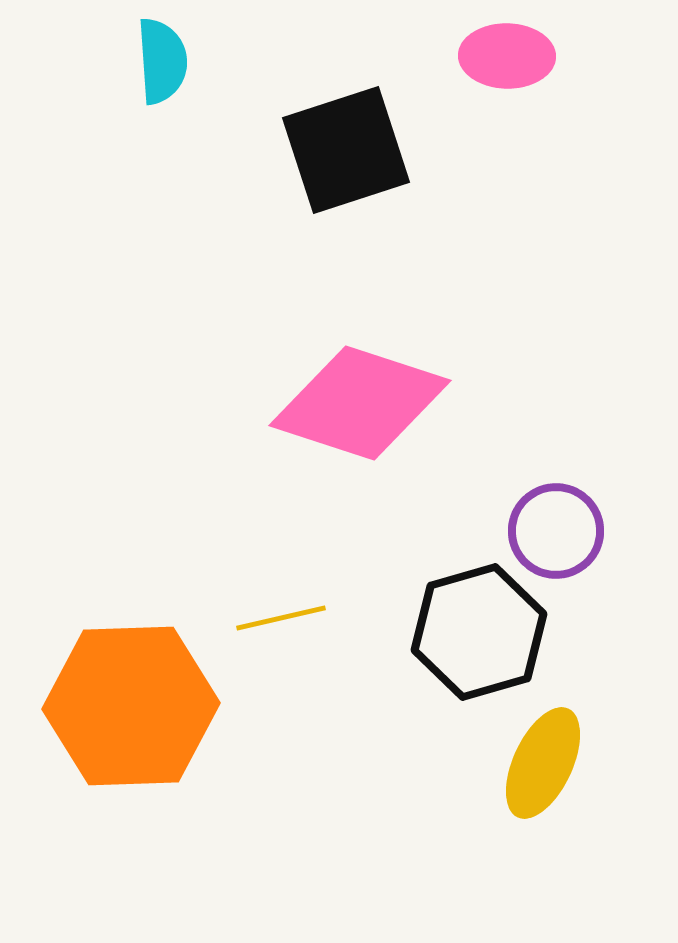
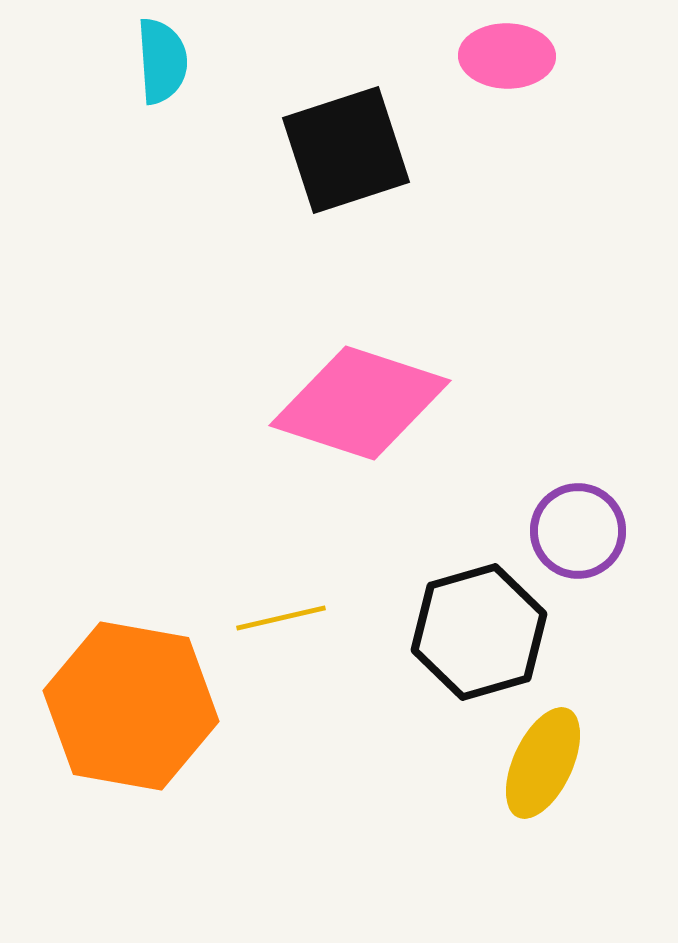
purple circle: moved 22 px right
orange hexagon: rotated 12 degrees clockwise
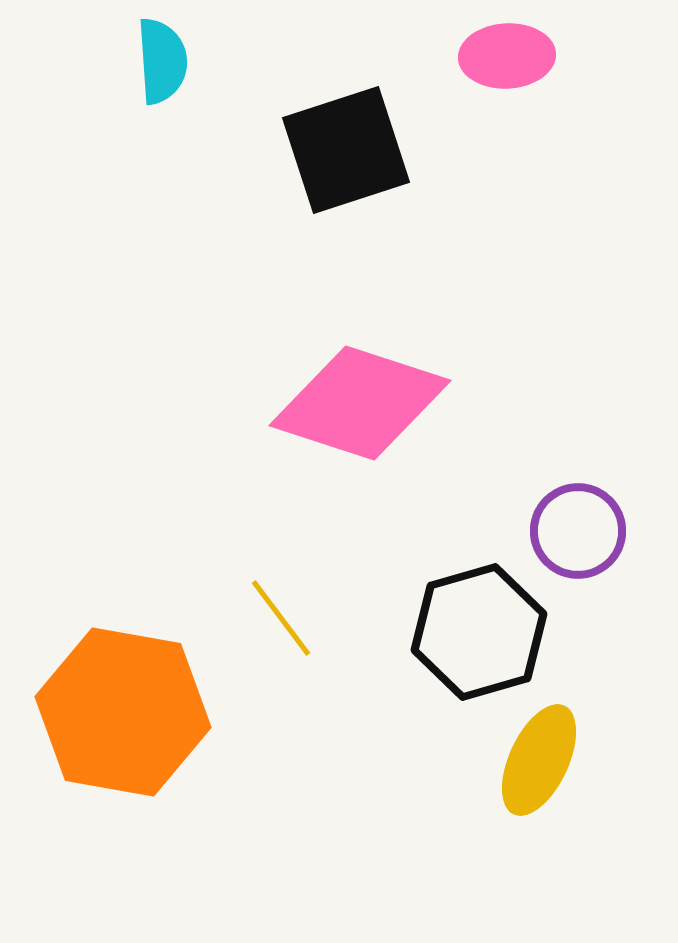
pink ellipse: rotated 4 degrees counterclockwise
yellow line: rotated 66 degrees clockwise
orange hexagon: moved 8 px left, 6 px down
yellow ellipse: moved 4 px left, 3 px up
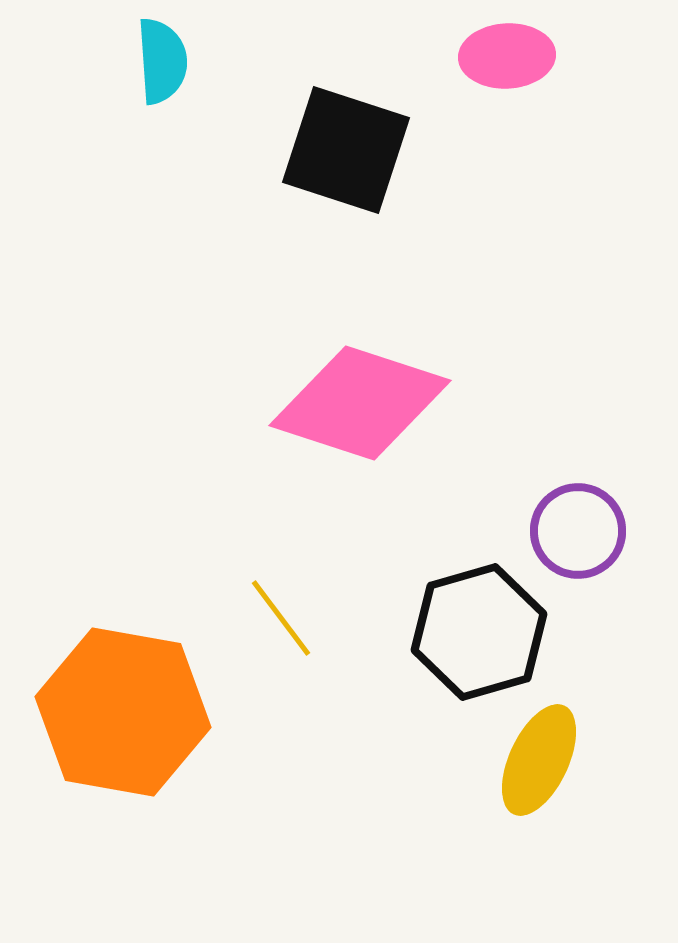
black square: rotated 36 degrees clockwise
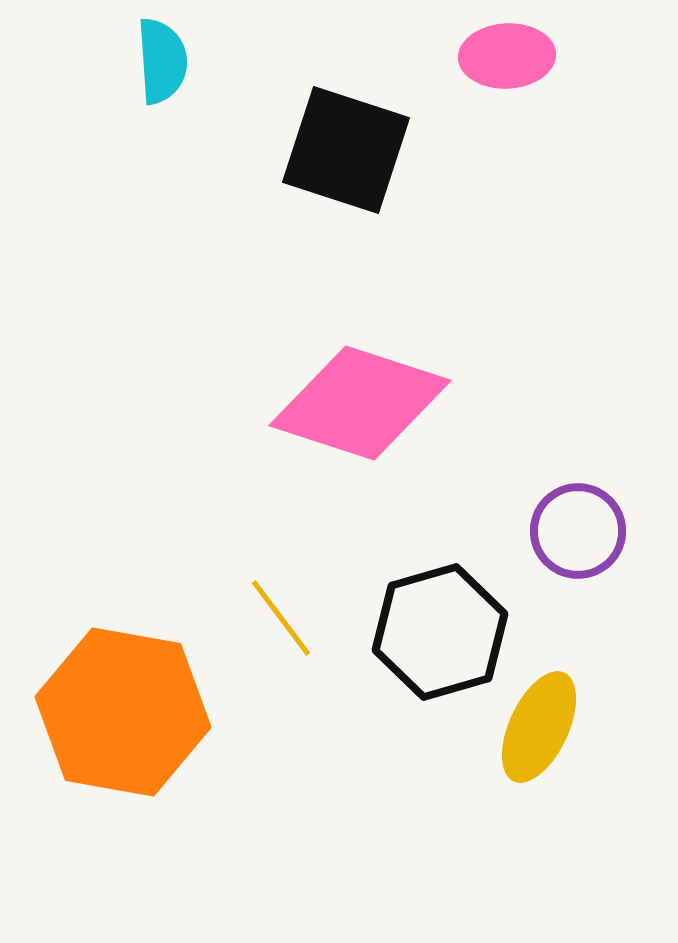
black hexagon: moved 39 px left
yellow ellipse: moved 33 px up
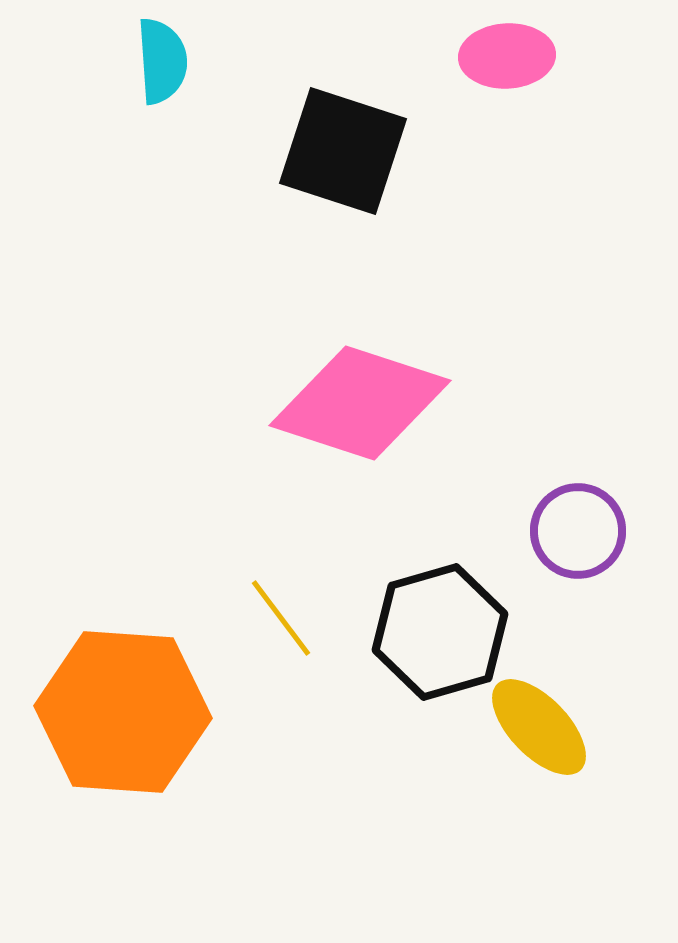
black square: moved 3 px left, 1 px down
orange hexagon: rotated 6 degrees counterclockwise
yellow ellipse: rotated 69 degrees counterclockwise
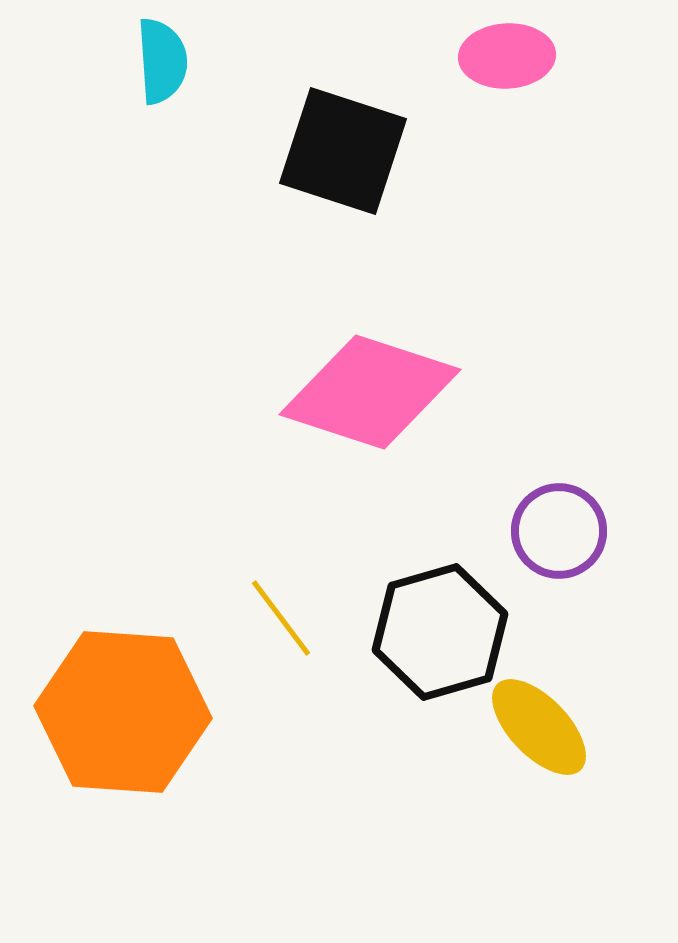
pink diamond: moved 10 px right, 11 px up
purple circle: moved 19 px left
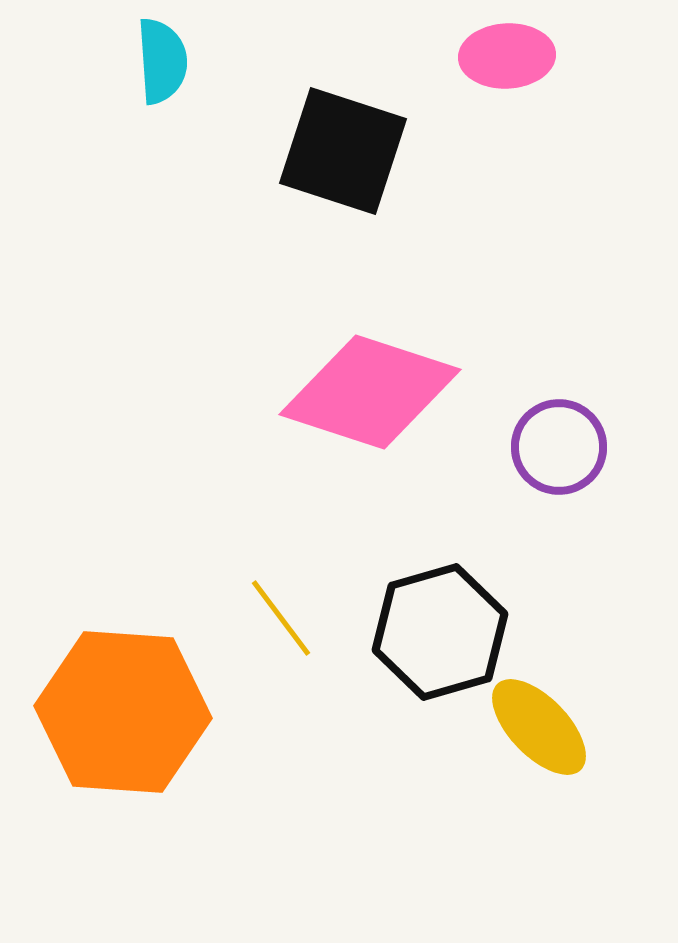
purple circle: moved 84 px up
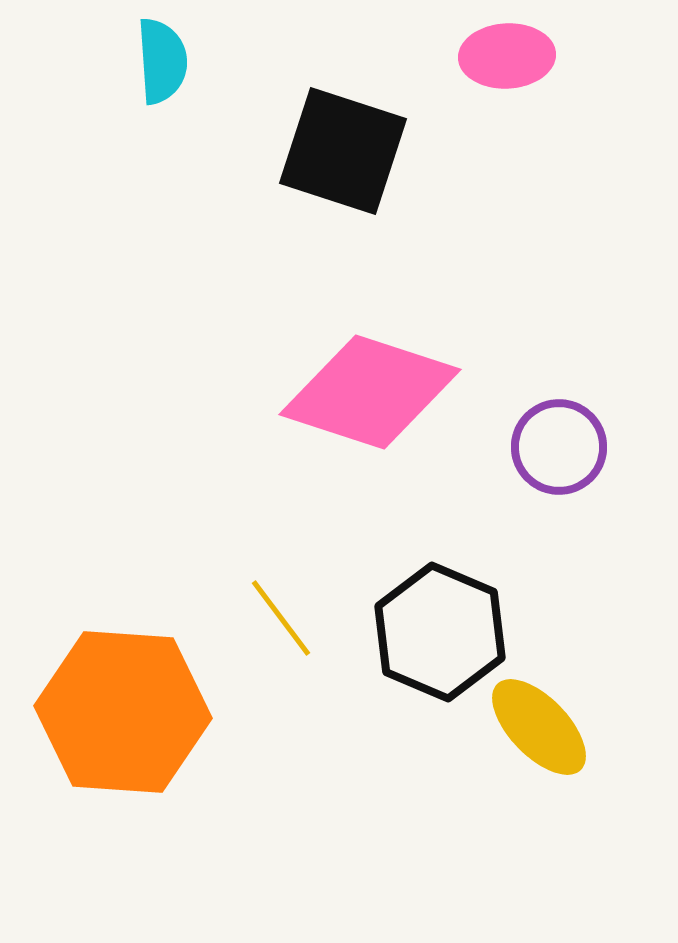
black hexagon: rotated 21 degrees counterclockwise
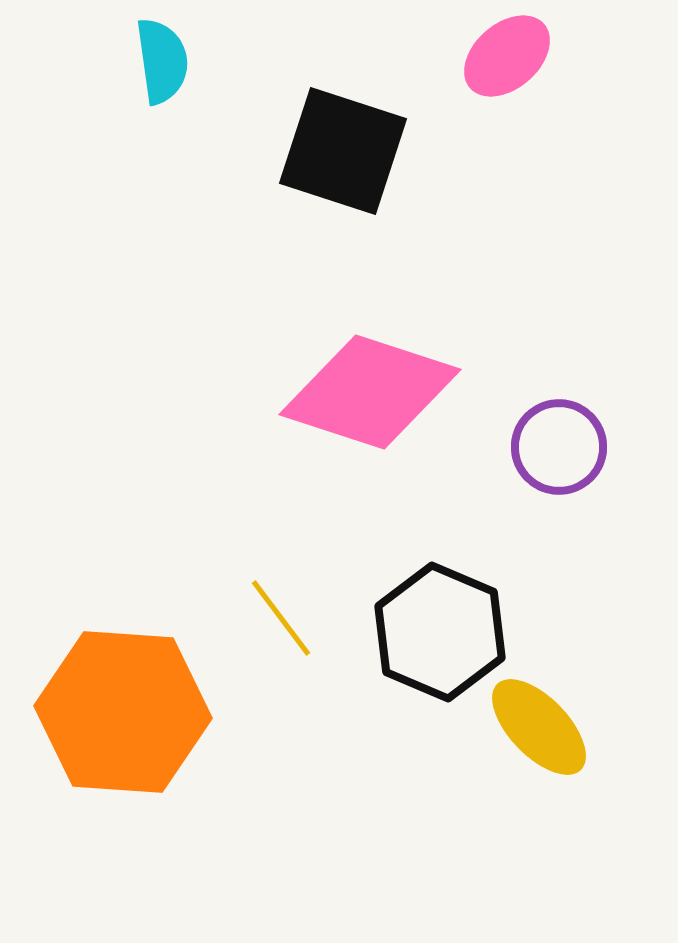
pink ellipse: rotated 38 degrees counterclockwise
cyan semicircle: rotated 4 degrees counterclockwise
